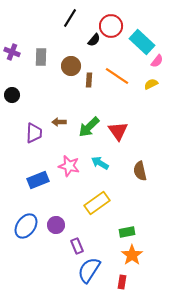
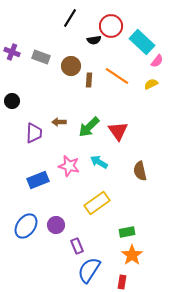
black semicircle: rotated 40 degrees clockwise
gray rectangle: rotated 72 degrees counterclockwise
black circle: moved 6 px down
cyan arrow: moved 1 px left, 1 px up
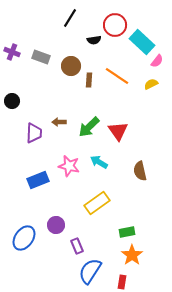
red circle: moved 4 px right, 1 px up
blue ellipse: moved 2 px left, 12 px down
blue semicircle: moved 1 px right, 1 px down
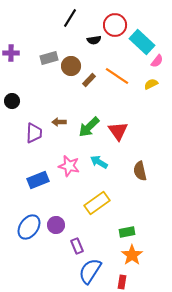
purple cross: moved 1 px left, 1 px down; rotated 21 degrees counterclockwise
gray rectangle: moved 8 px right, 1 px down; rotated 36 degrees counterclockwise
brown rectangle: rotated 40 degrees clockwise
blue ellipse: moved 5 px right, 11 px up
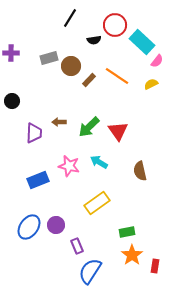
red rectangle: moved 33 px right, 16 px up
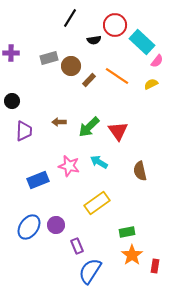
purple trapezoid: moved 10 px left, 2 px up
